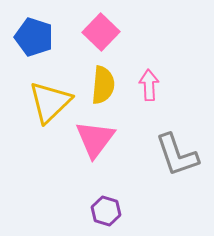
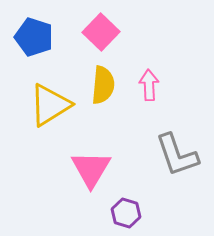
yellow triangle: moved 3 px down; rotated 12 degrees clockwise
pink triangle: moved 4 px left, 30 px down; rotated 6 degrees counterclockwise
purple hexagon: moved 20 px right, 2 px down
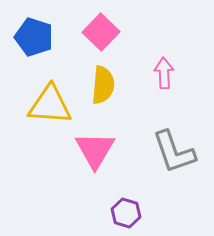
pink arrow: moved 15 px right, 12 px up
yellow triangle: rotated 36 degrees clockwise
gray L-shape: moved 3 px left, 3 px up
pink triangle: moved 4 px right, 19 px up
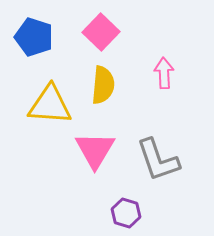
gray L-shape: moved 16 px left, 8 px down
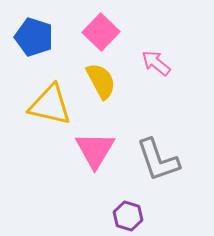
pink arrow: moved 8 px left, 10 px up; rotated 48 degrees counterclockwise
yellow semicircle: moved 2 px left, 4 px up; rotated 33 degrees counterclockwise
yellow triangle: rotated 9 degrees clockwise
purple hexagon: moved 2 px right, 3 px down
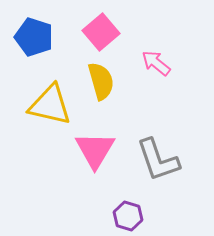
pink square: rotated 6 degrees clockwise
yellow semicircle: rotated 12 degrees clockwise
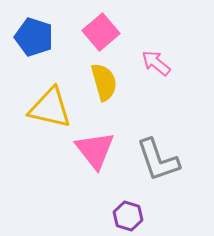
yellow semicircle: moved 3 px right, 1 px down
yellow triangle: moved 3 px down
pink triangle: rotated 9 degrees counterclockwise
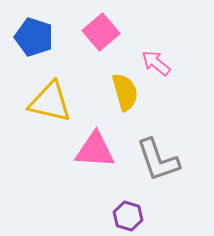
yellow semicircle: moved 21 px right, 10 px down
yellow triangle: moved 6 px up
pink triangle: rotated 48 degrees counterclockwise
